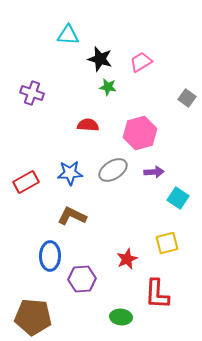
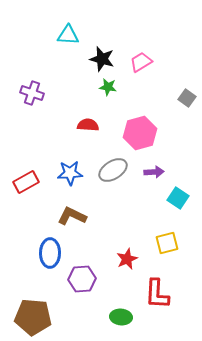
black star: moved 2 px right
blue ellipse: moved 3 px up
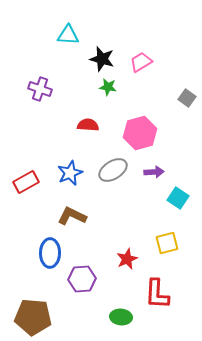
purple cross: moved 8 px right, 4 px up
blue star: rotated 20 degrees counterclockwise
